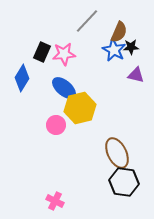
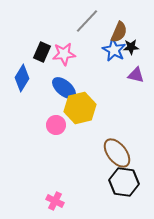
brown ellipse: rotated 12 degrees counterclockwise
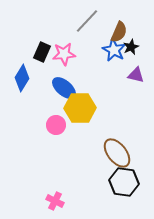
black star: rotated 21 degrees counterclockwise
yellow hexagon: rotated 12 degrees clockwise
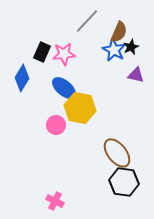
yellow hexagon: rotated 12 degrees clockwise
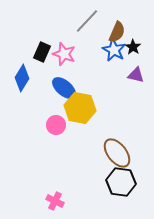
brown semicircle: moved 2 px left
black star: moved 2 px right; rotated 14 degrees counterclockwise
pink star: rotated 25 degrees clockwise
black hexagon: moved 3 px left
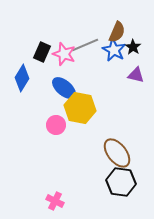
gray line: moved 2 px left, 24 px down; rotated 24 degrees clockwise
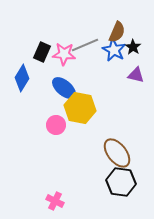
pink star: rotated 15 degrees counterclockwise
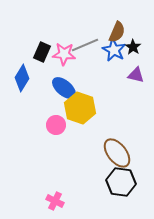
yellow hexagon: rotated 8 degrees clockwise
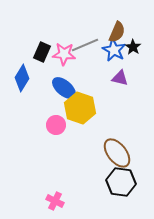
purple triangle: moved 16 px left, 3 px down
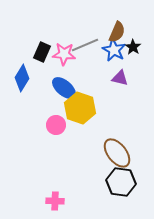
pink cross: rotated 24 degrees counterclockwise
